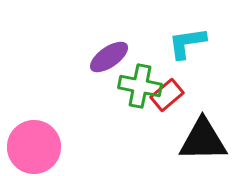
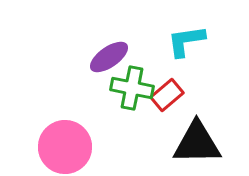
cyan L-shape: moved 1 px left, 2 px up
green cross: moved 8 px left, 2 px down
black triangle: moved 6 px left, 3 px down
pink circle: moved 31 px right
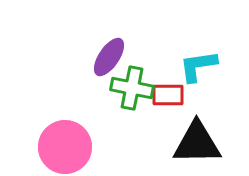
cyan L-shape: moved 12 px right, 25 px down
purple ellipse: rotated 21 degrees counterclockwise
red rectangle: moved 1 px right; rotated 40 degrees clockwise
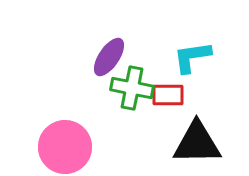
cyan L-shape: moved 6 px left, 9 px up
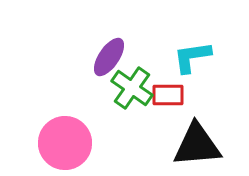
green cross: rotated 24 degrees clockwise
black triangle: moved 2 px down; rotated 4 degrees counterclockwise
pink circle: moved 4 px up
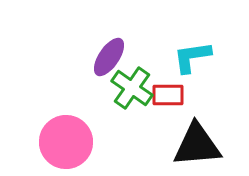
pink circle: moved 1 px right, 1 px up
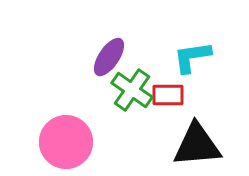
green cross: moved 2 px down
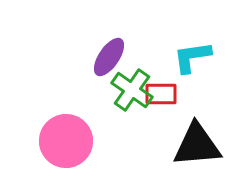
red rectangle: moved 7 px left, 1 px up
pink circle: moved 1 px up
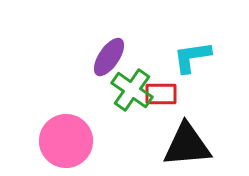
black triangle: moved 10 px left
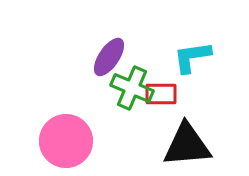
green cross: moved 2 px up; rotated 12 degrees counterclockwise
